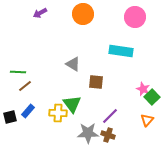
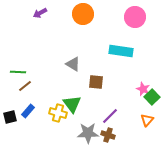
yellow cross: rotated 12 degrees clockwise
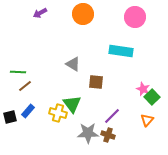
purple line: moved 2 px right
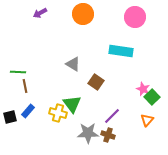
brown square: rotated 28 degrees clockwise
brown line: rotated 64 degrees counterclockwise
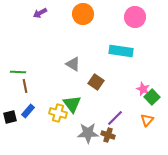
purple line: moved 3 px right, 2 px down
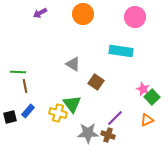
orange triangle: rotated 24 degrees clockwise
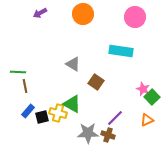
green triangle: rotated 24 degrees counterclockwise
black square: moved 32 px right
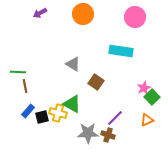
pink star: moved 1 px right, 1 px up; rotated 24 degrees clockwise
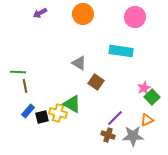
gray triangle: moved 6 px right, 1 px up
gray star: moved 45 px right, 3 px down
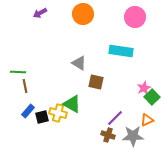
brown square: rotated 21 degrees counterclockwise
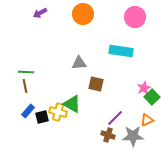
gray triangle: rotated 35 degrees counterclockwise
green line: moved 8 px right
brown square: moved 2 px down
yellow cross: moved 1 px up
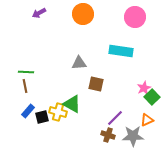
purple arrow: moved 1 px left
